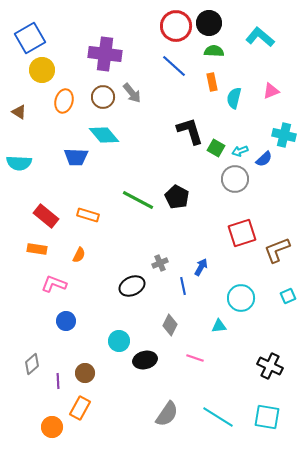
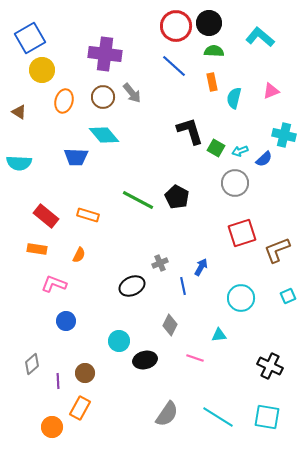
gray circle at (235, 179): moved 4 px down
cyan triangle at (219, 326): moved 9 px down
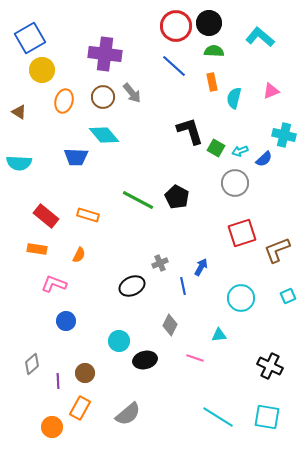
gray semicircle at (167, 414): moved 39 px left; rotated 16 degrees clockwise
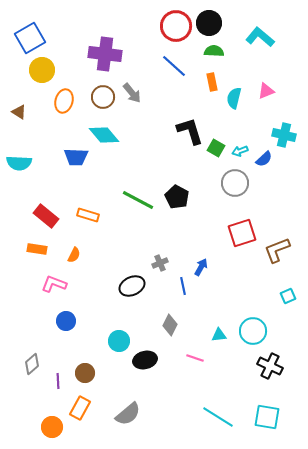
pink triangle at (271, 91): moved 5 px left
orange semicircle at (79, 255): moved 5 px left
cyan circle at (241, 298): moved 12 px right, 33 px down
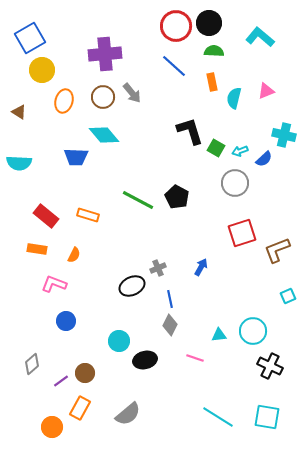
purple cross at (105, 54): rotated 12 degrees counterclockwise
gray cross at (160, 263): moved 2 px left, 5 px down
blue line at (183, 286): moved 13 px left, 13 px down
purple line at (58, 381): moved 3 px right; rotated 56 degrees clockwise
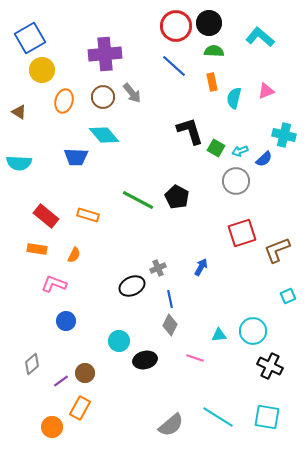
gray circle at (235, 183): moved 1 px right, 2 px up
gray semicircle at (128, 414): moved 43 px right, 11 px down
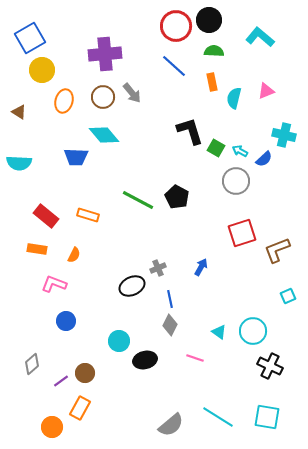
black circle at (209, 23): moved 3 px up
cyan arrow at (240, 151): rotated 49 degrees clockwise
cyan triangle at (219, 335): moved 3 px up; rotated 42 degrees clockwise
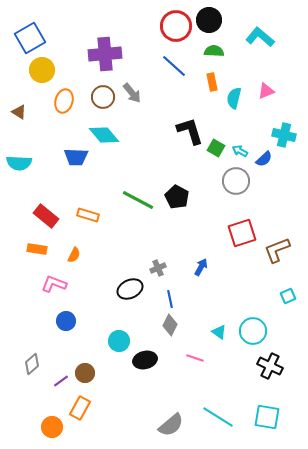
black ellipse at (132, 286): moved 2 px left, 3 px down
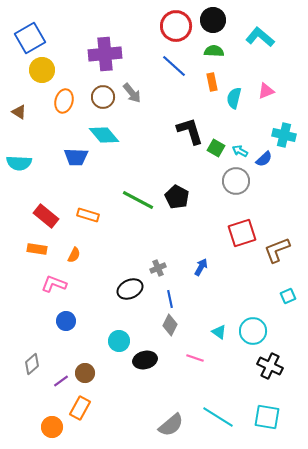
black circle at (209, 20): moved 4 px right
